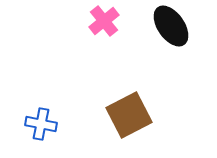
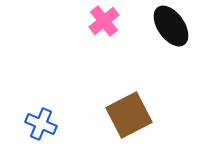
blue cross: rotated 12 degrees clockwise
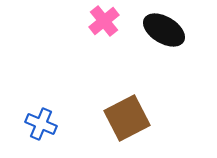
black ellipse: moved 7 px left, 4 px down; rotated 24 degrees counterclockwise
brown square: moved 2 px left, 3 px down
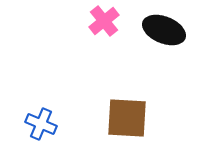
black ellipse: rotated 9 degrees counterclockwise
brown square: rotated 30 degrees clockwise
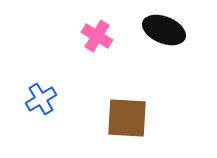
pink cross: moved 7 px left, 15 px down; rotated 20 degrees counterclockwise
blue cross: moved 25 px up; rotated 36 degrees clockwise
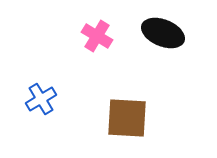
black ellipse: moved 1 px left, 3 px down
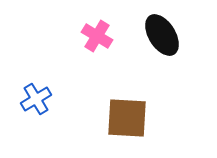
black ellipse: moved 1 px left, 2 px down; rotated 36 degrees clockwise
blue cross: moved 5 px left
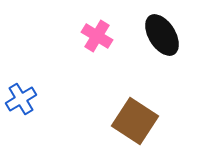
blue cross: moved 15 px left
brown square: moved 8 px right, 3 px down; rotated 30 degrees clockwise
